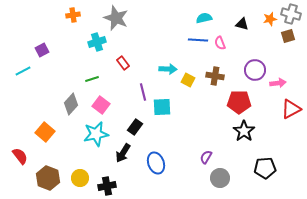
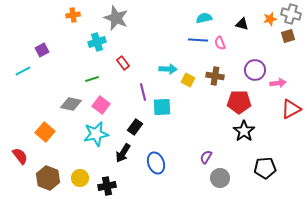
gray diamond: rotated 60 degrees clockwise
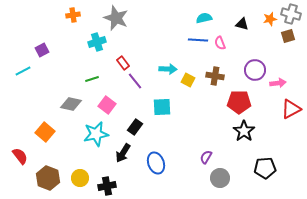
purple line: moved 8 px left, 11 px up; rotated 24 degrees counterclockwise
pink square: moved 6 px right
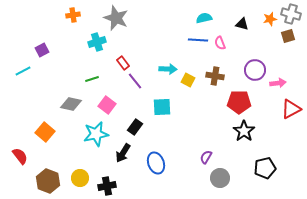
black pentagon: rotated 10 degrees counterclockwise
brown hexagon: moved 3 px down
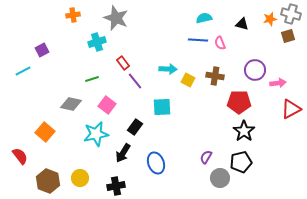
black pentagon: moved 24 px left, 6 px up
black cross: moved 9 px right
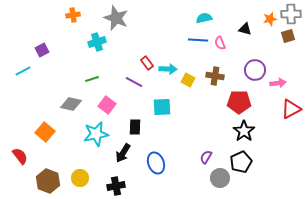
gray cross: rotated 18 degrees counterclockwise
black triangle: moved 3 px right, 5 px down
red rectangle: moved 24 px right
purple line: moved 1 px left, 1 px down; rotated 24 degrees counterclockwise
black rectangle: rotated 35 degrees counterclockwise
black pentagon: rotated 10 degrees counterclockwise
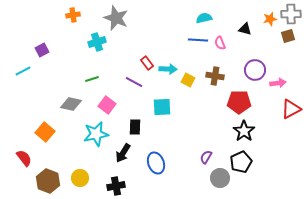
red semicircle: moved 4 px right, 2 px down
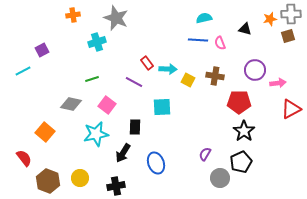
purple semicircle: moved 1 px left, 3 px up
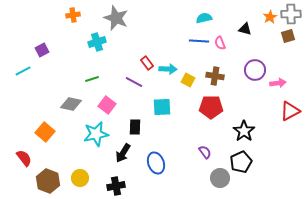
orange star: moved 2 px up; rotated 16 degrees counterclockwise
blue line: moved 1 px right, 1 px down
red pentagon: moved 28 px left, 5 px down
red triangle: moved 1 px left, 2 px down
purple semicircle: moved 2 px up; rotated 112 degrees clockwise
